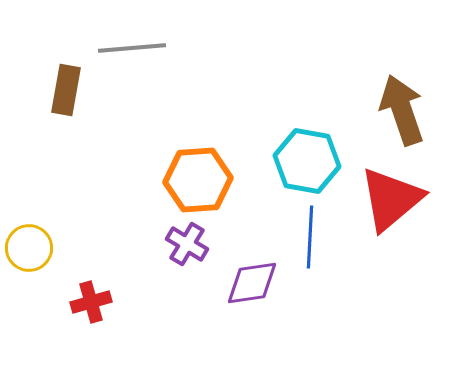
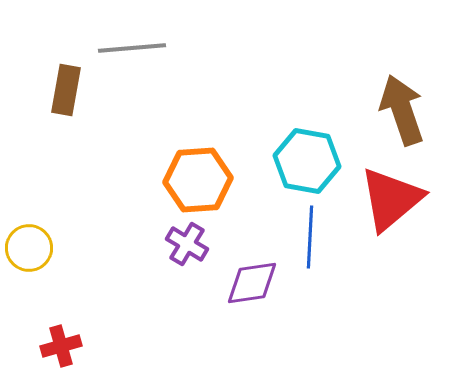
red cross: moved 30 px left, 44 px down
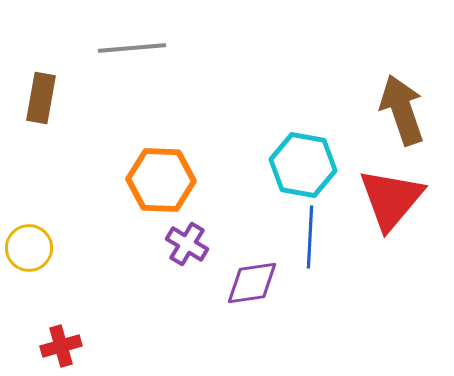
brown rectangle: moved 25 px left, 8 px down
cyan hexagon: moved 4 px left, 4 px down
orange hexagon: moved 37 px left; rotated 6 degrees clockwise
red triangle: rotated 10 degrees counterclockwise
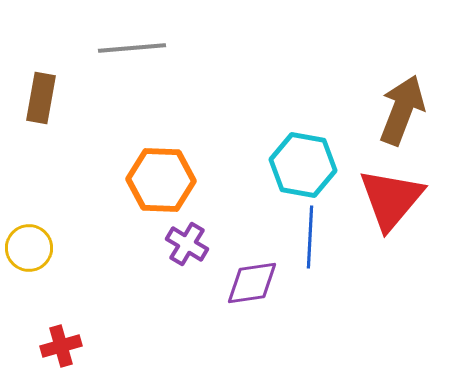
brown arrow: rotated 40 degrees clockwise
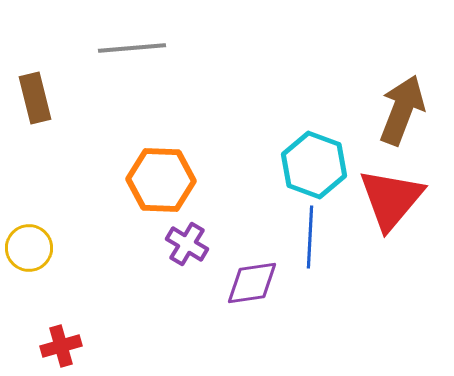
brown rectangle: moved 6 px left; rotated 24 degrees counterclockwise
cyan hexagon: moved 11 px right; rotated 10 degrees clockwise
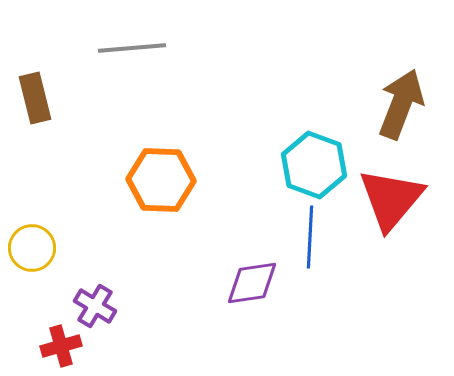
brown arrow: moved 1 px left, 6 px up
purple cross: moved 92 px left, 62 px down
yellow circle: moved 3 px right
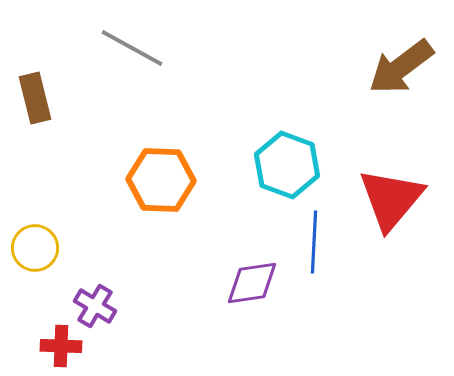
gray line: rotated 34 degrees clockwise
brown arrow: moved 37 px up; rotated 148 degrees counterclockwise
cyan hexagon: moved 27 px left
blue line: moved 4 px right, 5 px down
yellow circle: moved 3 px right
red cross: rotated 18 degrees clockwise
